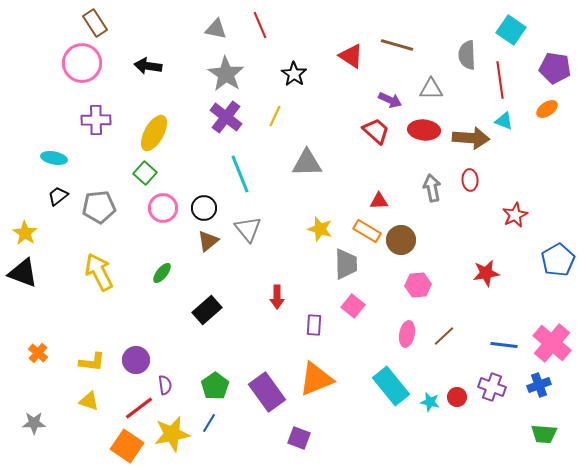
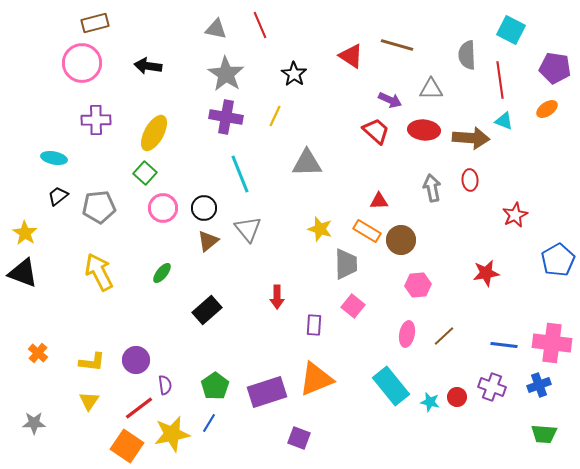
brown rectangle at (95, 23): rotated 72 degrees counterclockwise
cyan square at (511, 30): rotated 8 degrees counterclockwise
purple cross at (226, 117): rotated 28 degrees counterclockwise
pink cross at (552, 343): rotated 33 degrees counterclockwise
purple rectangle at (267, 392): rotated 72 degrees counterclockwise
yellow triangle at (89, 401): rotated 45 degrees clockwise
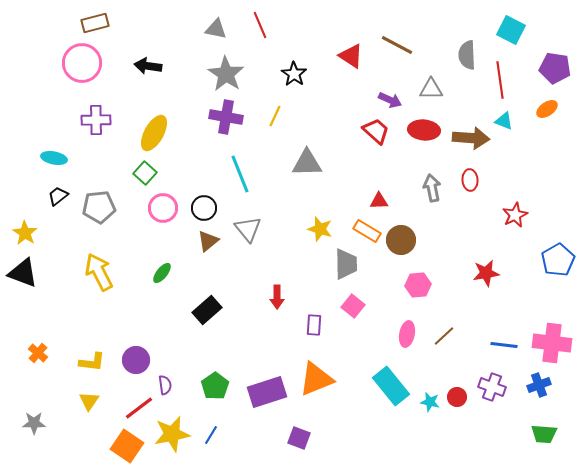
brown line at (397, 45): rotated 12 degrees clockwise
blue line at (209, 423): moved 2 px right, 12 px down
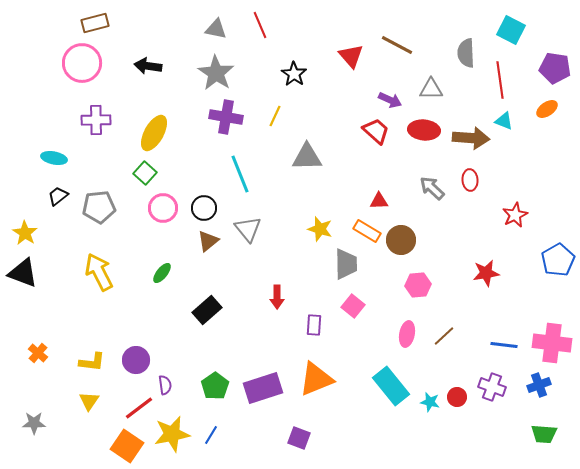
gray semicircle at (467, 55): moved 1 px left, 2 px up
red triangle at (351, 56): rotated 16 degrees clockwise
gray star at (226, 74): moved 10 px left, 1 px up
gray triangle at (307, 163): moved 6 px up
gray arrow at (432, 188): rotated 36 degrees counterclockwise
purple rectangle at (267, 392): moved 4 px left, 4 px up
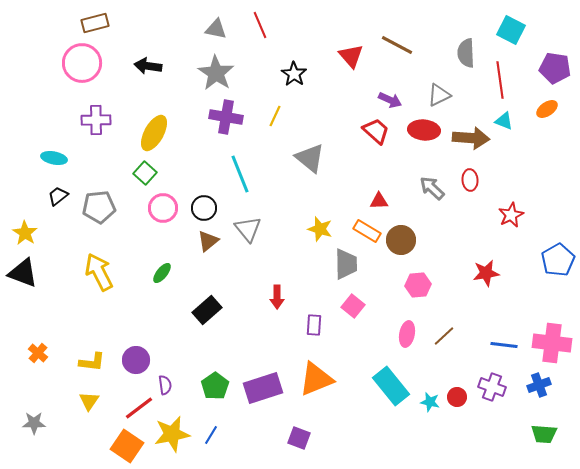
gray triangle at (431, 89): moved 8 px right, 6 px down; rotated 25 degrees counterclockwise
gray triangle at (307, 157): moved 3 px right, 1 px down; rotated 40 degrees clockwise
red star at (515, 215): moved 4 px left
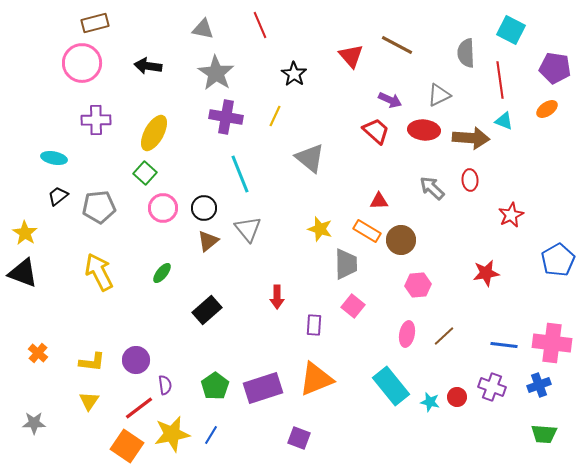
gray triangle at (216, 29): moved 13 px left
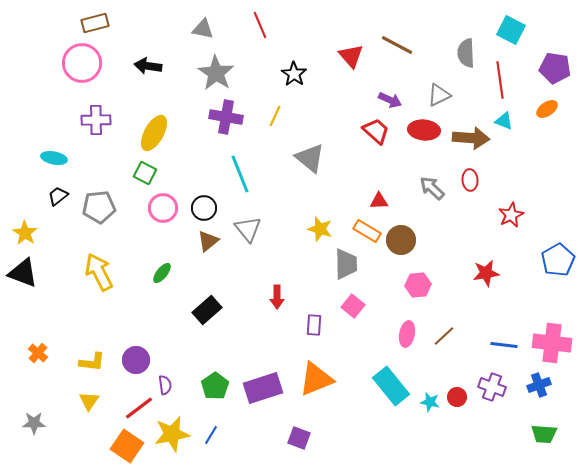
green square at (145, 173): rotated 15 degrees counterclockwise
